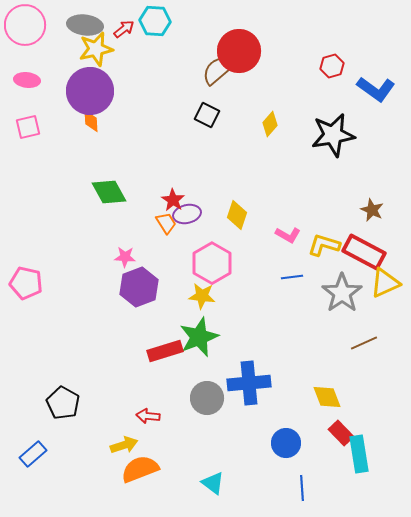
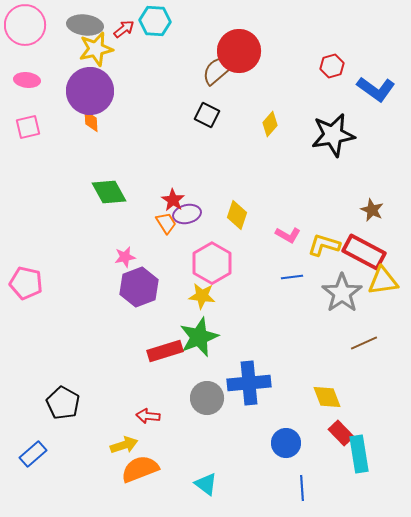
pink star at (125, 257): rotated 15 degrees counterclockwise
yellow triangle at (385, 283): moved 2 px left, 2 px up; rotated 16 degrees clockwise
cyan triangle at (213, 483): moved 7 px left, 1 px down
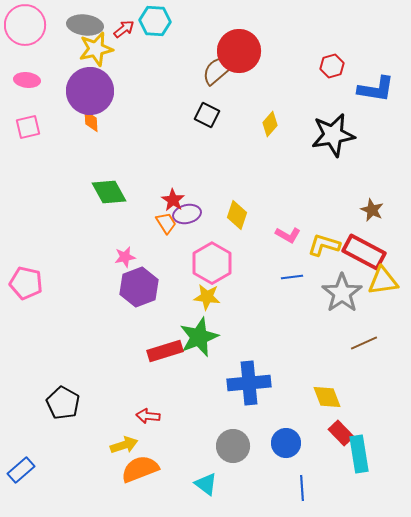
blue L-shape at (376, 89): rotated 27 degrees counterclockwise
yellow star at (202, 296): moved 5 px right, 1 px down
gray circle at (207, 398): moved 26 px right, 48 px down
blue rectangle at (33, 454): moved 12 px left, 16 px down
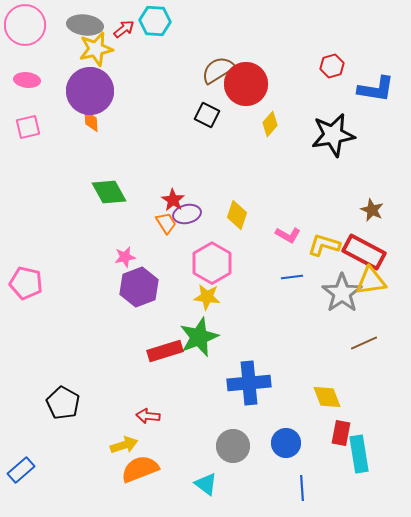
red circle at (239, 51): moved 7 px right, 33 px down
brown semicircle at (218, 70): rotated 8 degrees clockwise
yellow triangle at (383, 281): moved 12 px left
red rectangle at (341, 433): rotated 55 degrees clockwise
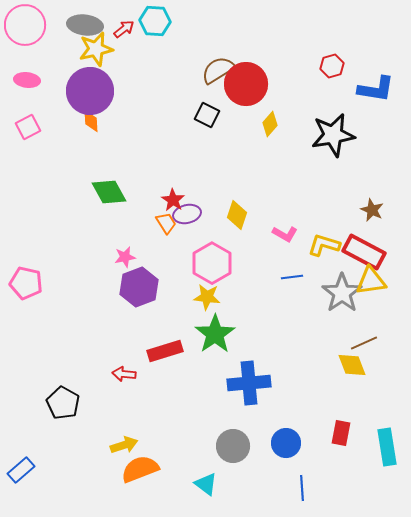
pink square at (28, 127): rotated 15 degrees counterclockwise
pink L-shape at (288, 235): moved 3 px left, 1 px up
green star at (199, 337): moved 16 px right, 3 px up; rotated 12 degrees counterclockwise
yellow diamond at (327, 397): moved 25 px right, 32 px up
red arrow at (148, 416): moved 24 px left, 42 px up
cyan rectangle at (359, 454): moved 28 px right, 7 px up
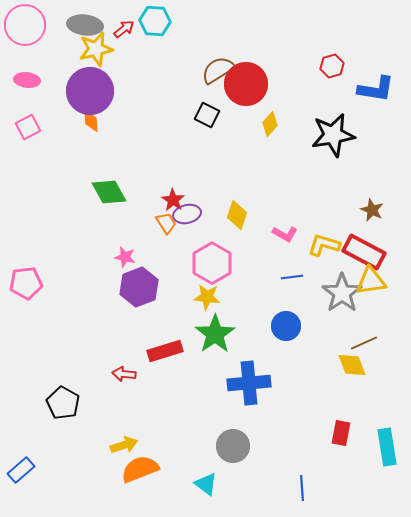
pink star at (125, 257): rotated 25 degrees clockwise
pink pentagon at (26, 283): rotated 20 degrees counterclockwise
blue circle at (286, 443): moved 117 px up
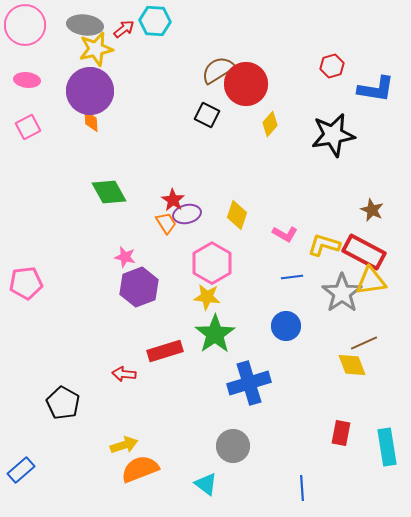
blue cross at (249, 383): rotated 12 degrees counterclockwise
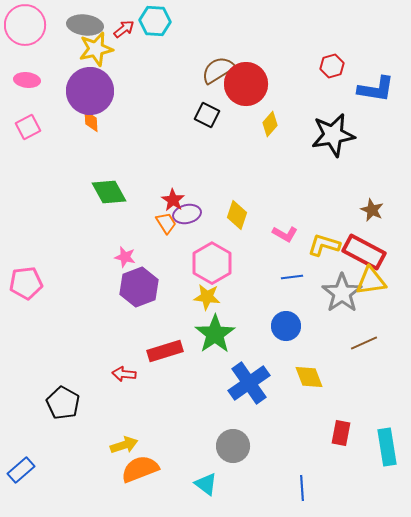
yellow diamond at (352, 365): moved 43 px left, 12 px down
blue cross at (249, 383): rotated 18 degrees counterclockwise
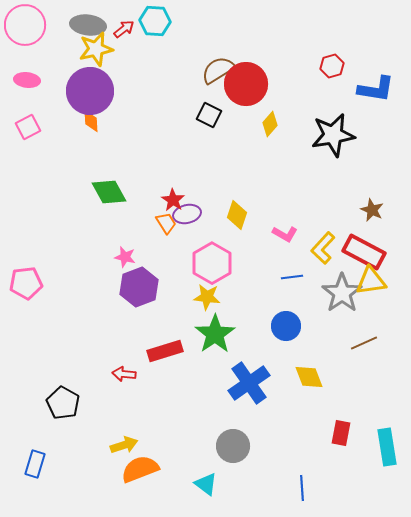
gray ellipse at (85, 25): moved 3 px right
black square at (207, 115): moved 2 px right
yellow L-shape at (324, 245): moved 1 px left, 3 px down; rotated 64 degrees counterclockwise
blue rectangle at (21, 470): moved 14 px right, 6 px up; rotated 32 degrees counterclockwise
